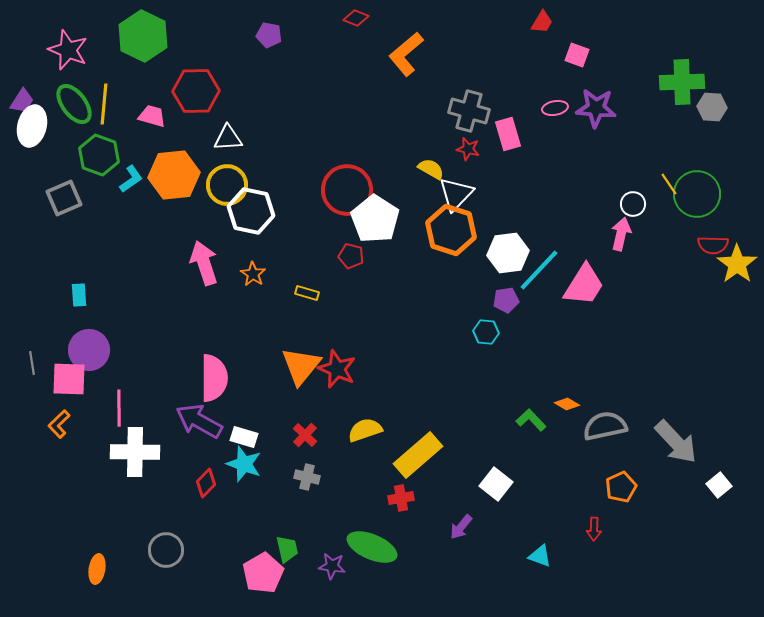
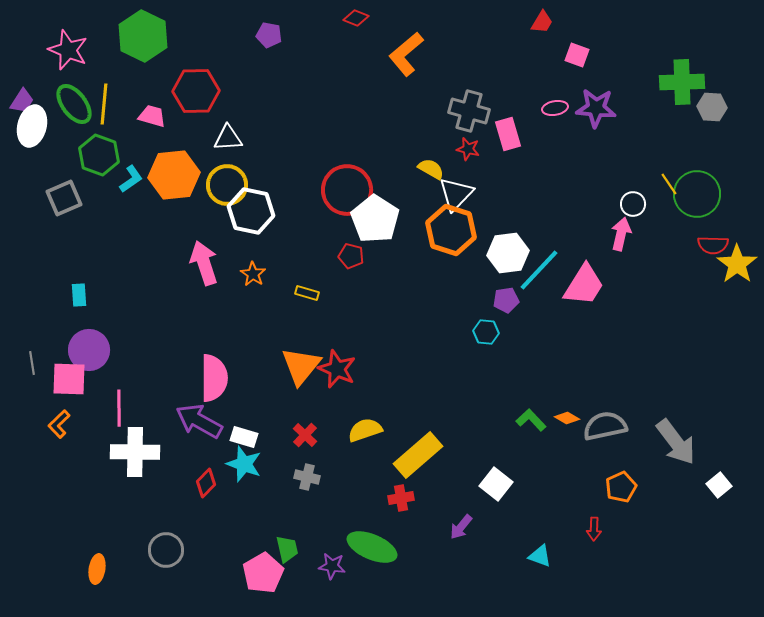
orange diamond at (567, 404): moved 14 px down
gray arrow at (676, 442): rotated 6 degrees clockwise
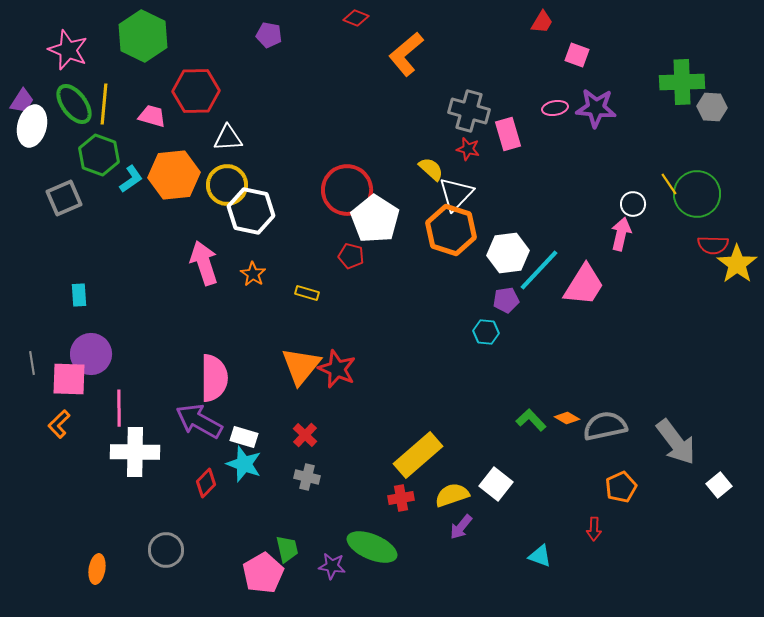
yellow semicircle at (431, 169): rotated 12 degrees clockwise
purple circle at (89, 350): moved 2 px right, 4 px down
yellow semicircle at (365, 430): moved 87 px right, 65 px down
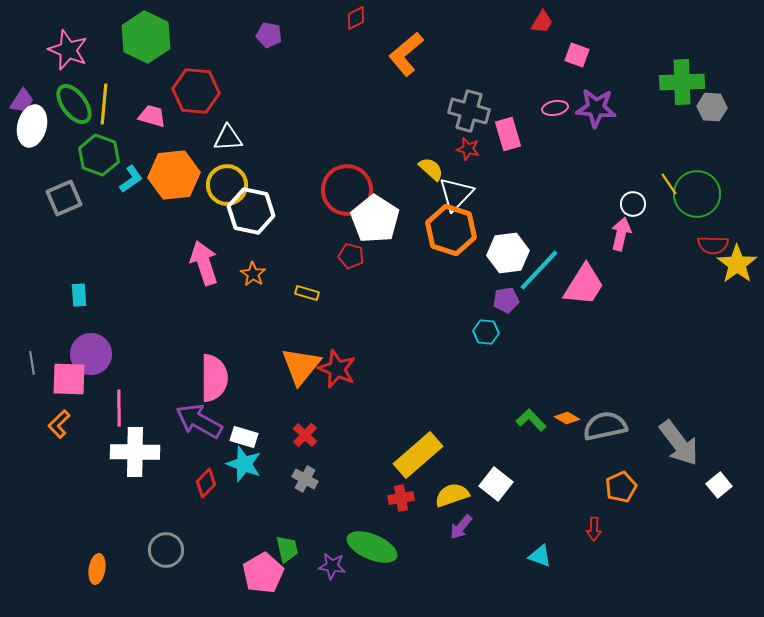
red diamond at (356, 18): rotated 50 degrees counterclockwise
green hexagon at (143, 36): moved 3 px right, 1 px down
red hexagon at (196, 91): rotated 6 degrees clockwise
gray arrow at (676, 442): moved 3 px right, 1 px down
gray cross at (307, 477): moved 2 px left, 2 px down; rotated 15 degrees clockwise
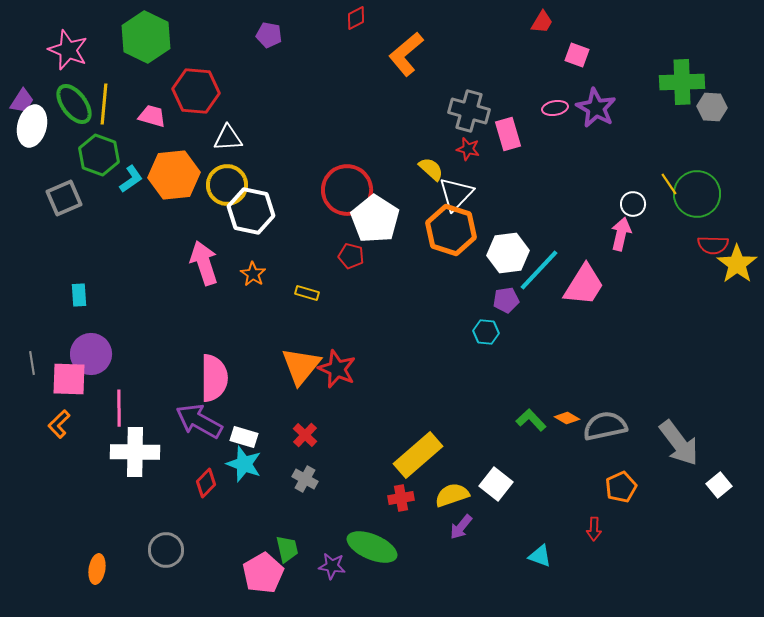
purple star at (596, 108): rotated 24 degrees clockwise
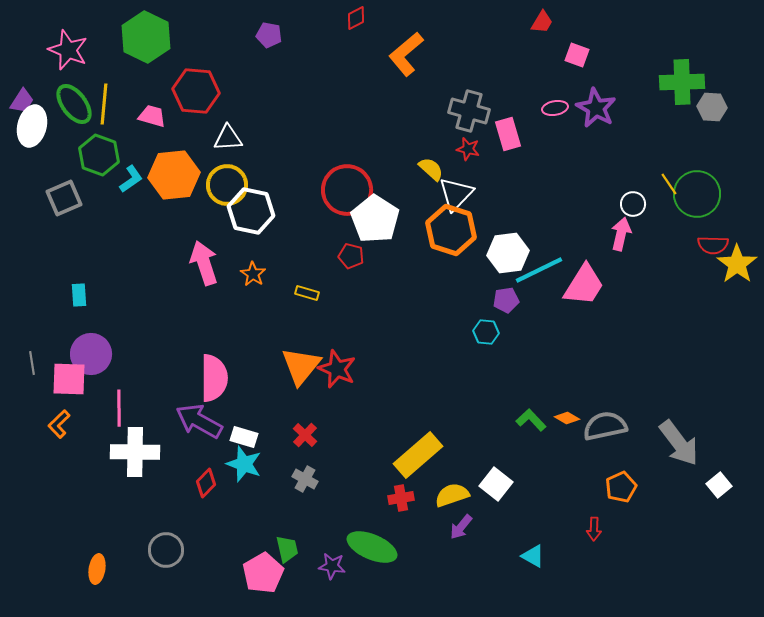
cyan line at (539, 270): rotated 21 degrees clockwise
cyan triangle at (540, 556): moved 7 px left; rotated 10 degrees clockwise
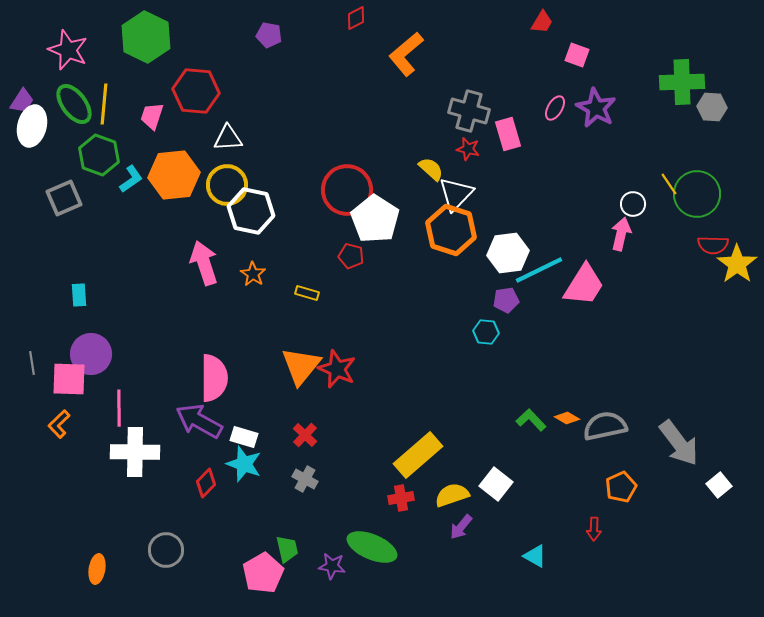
pink ellipse at (555, 108): rotated 50 degrees counterclockwise
pink trapezoid at (152, 116): rotated 88 degrees counterclockwise
cyan triangle at (533, 556): moved 2 px right
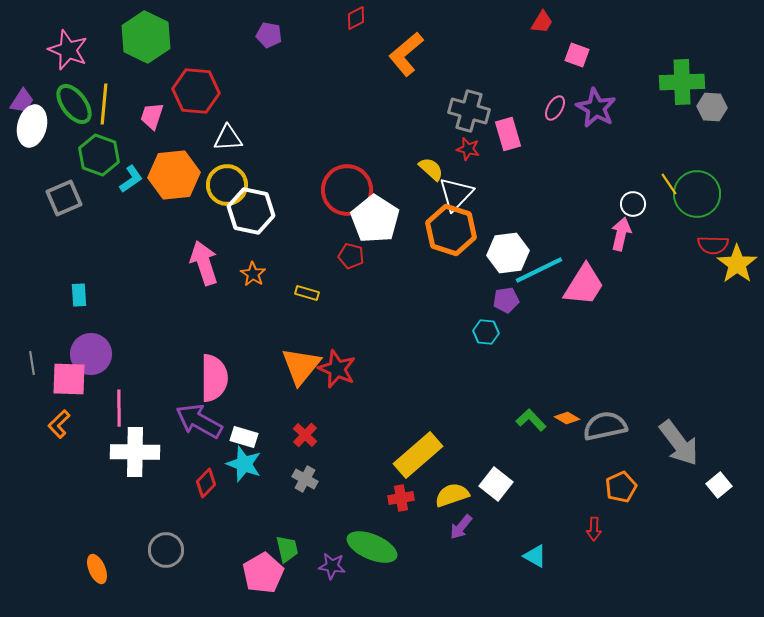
orange ellipse at (97, 569): rotated 32 degrees counterclockwise
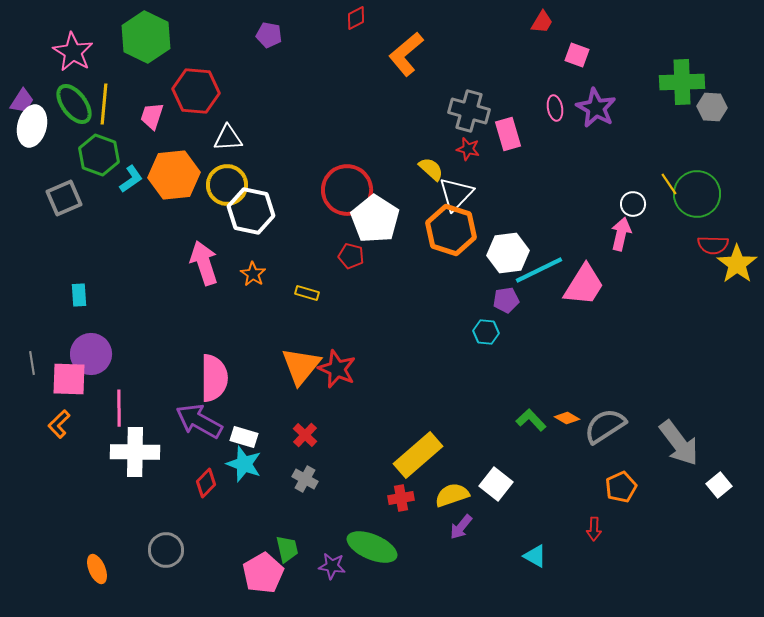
pink star at (68, 50): moved 5 px right, 2 px down; rotated 9 degrees clockwise
pink ellipse at (555, 108): rotated 40 degrees counterclockwise
gray semicircle at (605, 426): rotated 21 degrees counterclockwise
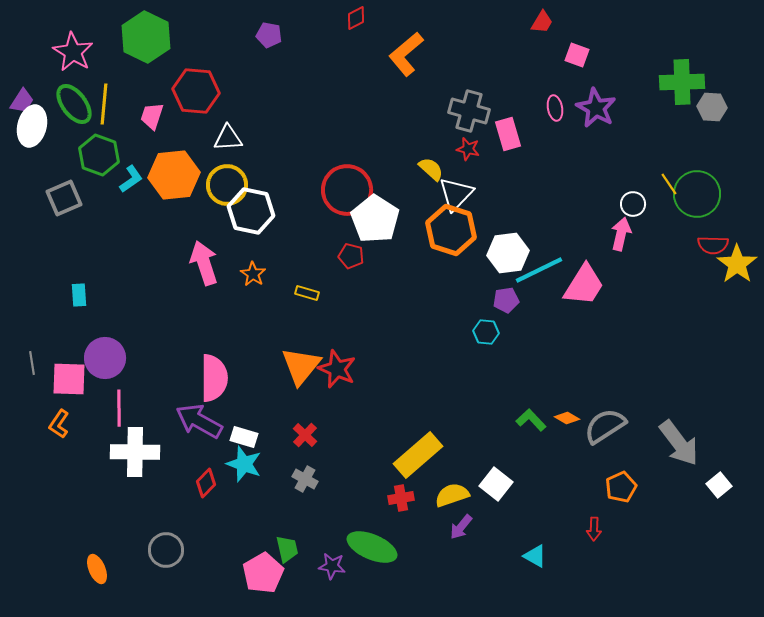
purple circle at (91, 354): moved 14 px right, 4 px down
orange L-shape at (59, 424): rotated 12 degrees counterclockwise
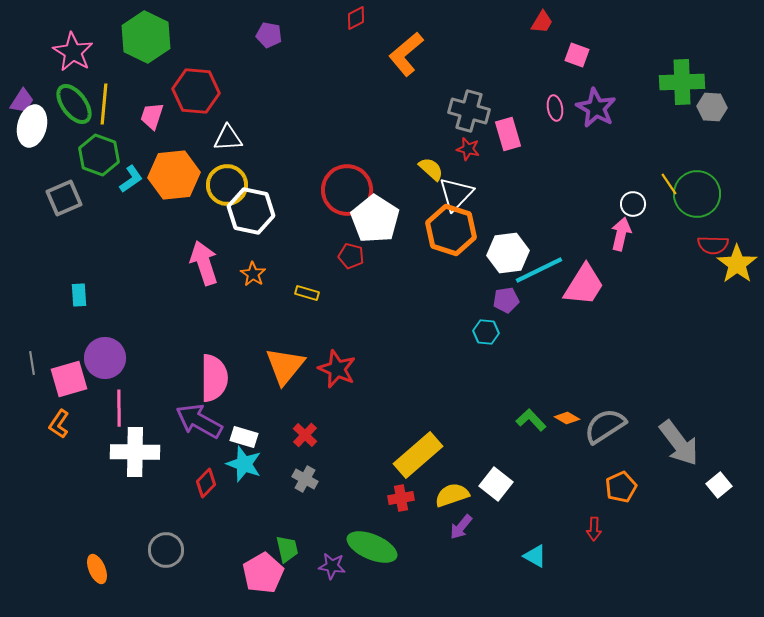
orange triangle at (301, 366): moved 16 px left
pink square at (69, 379): rotated 18 degrees counterclockwise
